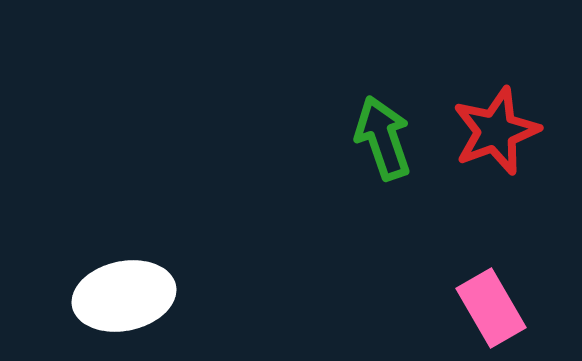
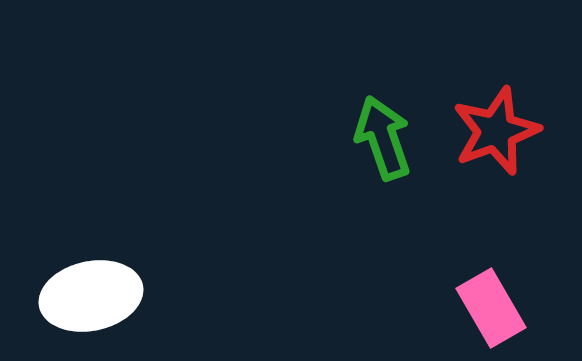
white ellipse: moved 33 px left
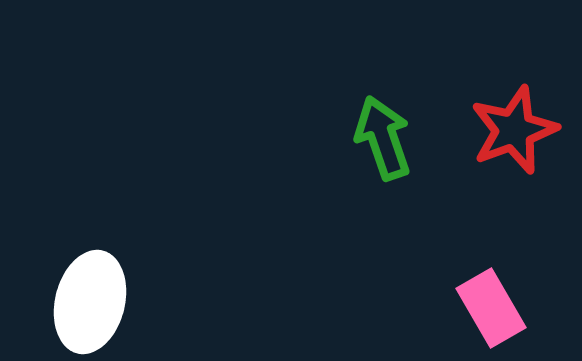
red star: moved 18 px right, 1 px up
white ellipse: moved 1 px left, 6 px down; rotated 64 degrees counterclockwise
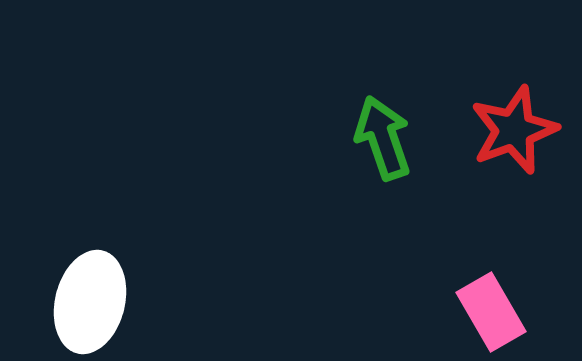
pink rectangle: moved 4 px down
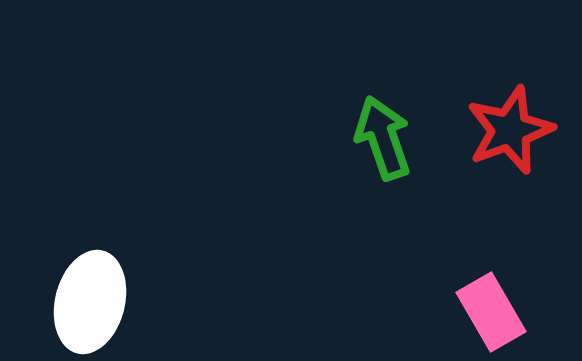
red star: moved 4 px left
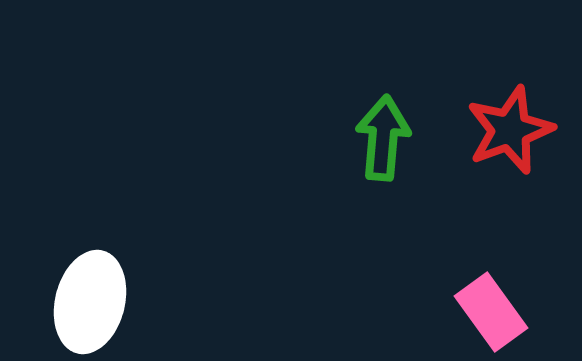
green arrow: rotated 24 degrees clockwise
pink rectangle: rotated 6 degrees counterclockwise
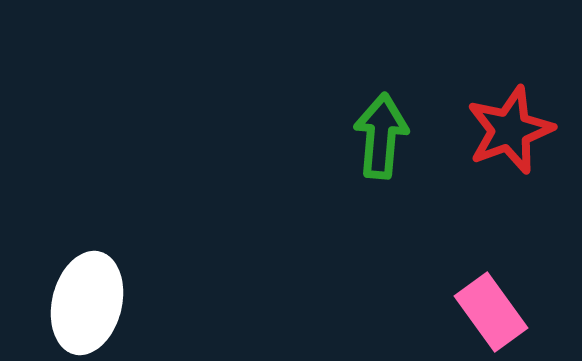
green arrow: moved 2 px left, 2 px up
white ellipse: moved 3 px left, 1 px down
